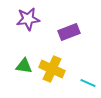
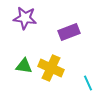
purple star: moved 3 px left, 1 px up; rotated 15 degrees clockwise
yellow cross: moved 1 px left, 1 px up
cyan line: rotated 42 degrees clockwise
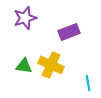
purple star: rotated 25 degrees counterclockwise
yellow cross: moved 3 px up
cyan line: rotated 14 degrees clockwise
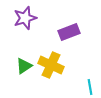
green triangle: rotated 42 degrees counterclockwise
cyan line: moved 2 px right, 4 px down
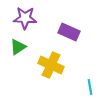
purple star: rotated 20 degrees clockwise
purple rectangle: rotated 45 degrees clockwise
green triangle: moved 6 px left, 19 px up
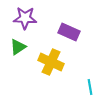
yellow cross: moved 3 px up
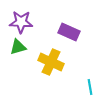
purple star: moved 4 px left, 4 px down
green triangle: rotated 18 degrees clockwise
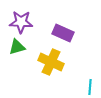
purple rectangle: moved 6 px left, 1 px down
green triangle: moved 1 px left
cyan line: rotated 14 degrees clockwise
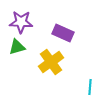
yellow cross: rotated 30 degrees clockwise
